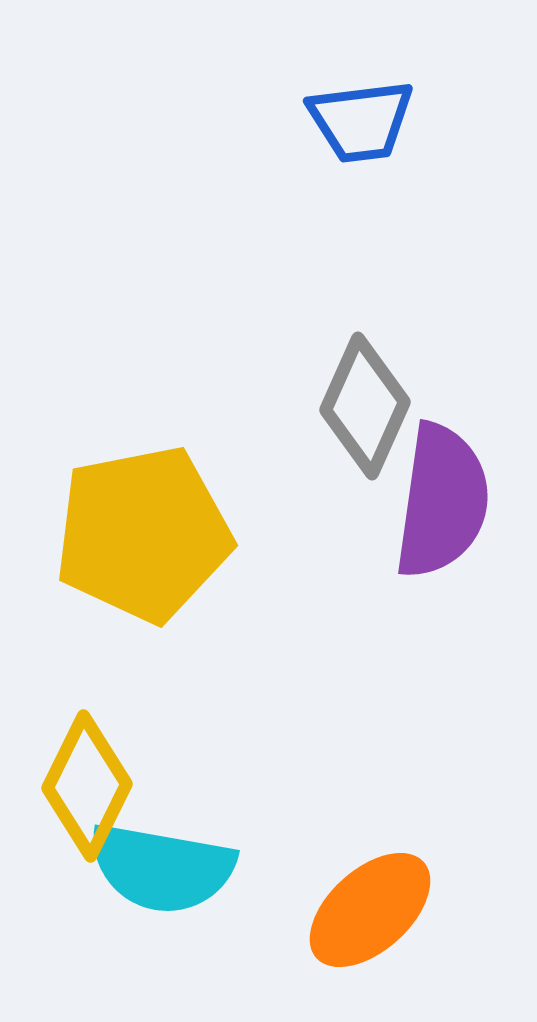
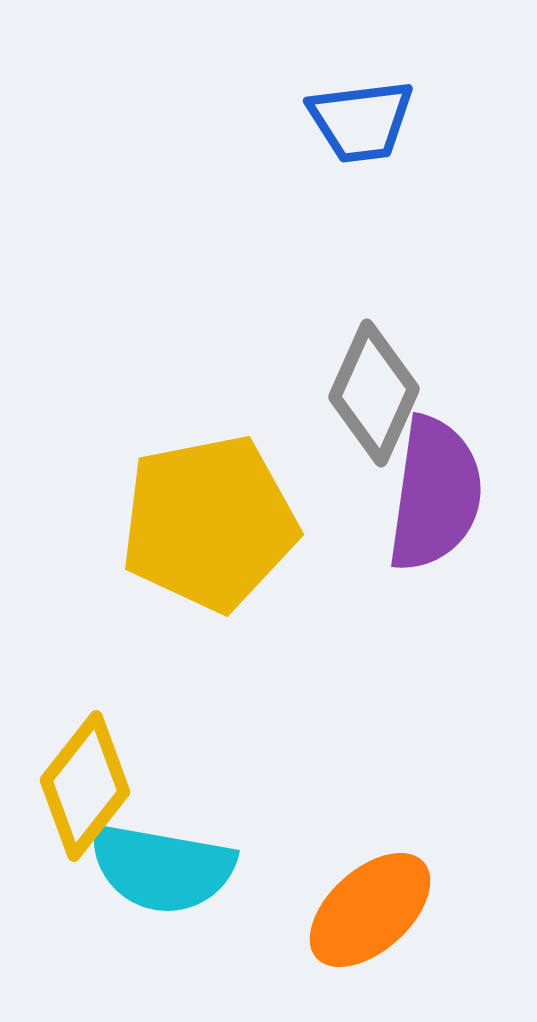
gray diamond: moved 9 px right, 13 px up
purple semicircle: moved 7 px left, 7 px up
yellow pentagon: moved 66 px right, 11 px up
yellow diamond: moved 2 px left; rotated 12 degrees clockwise
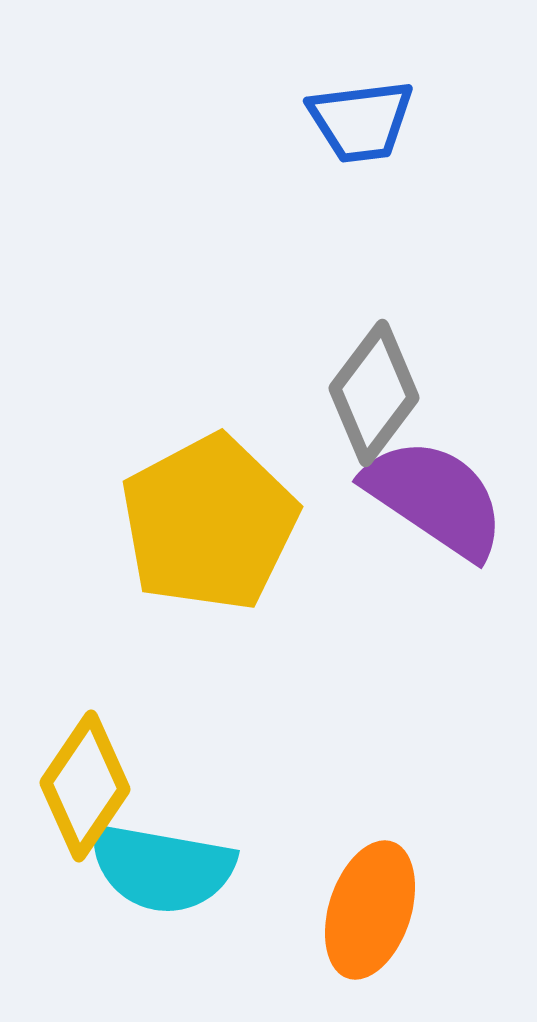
gray diamond: rotated 13 degrees clockwise
purple semicircle: moved 4 px down; rotated 64 degrees counterclockwise
yellow pentagon: rotated 17 degrees counterclockwise
yellow diamond: rotated 4 degrees counterclockwise
orange ellipse: rotated 30 degrees counterclockwise
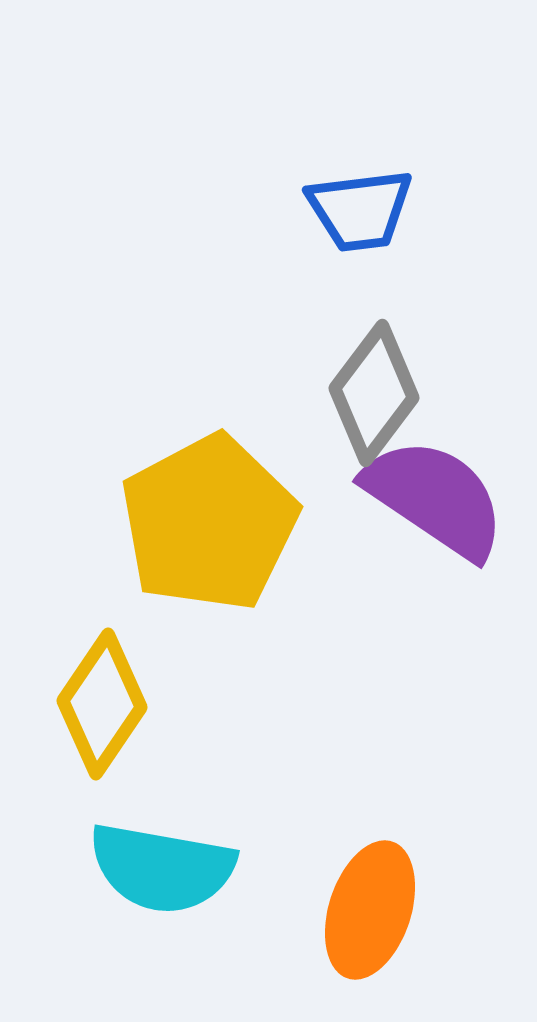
blue trapezoid: moved 1 px left, 89 px down
yellow diamond: moved 17 px right, 82 px up
